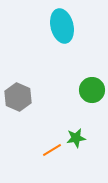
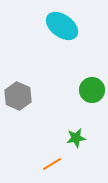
cyan ellipse: rotated 40 degrees counterclockwise
gray hexagon: moved 1 px up
orange line: moved 14 px down
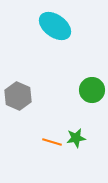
cyan ellipse: moved 7 px left
orange line: moved 22 px up; rotated 48 degrees clockwise
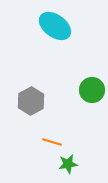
gray hexagon: moved 13 px right, 5 px down; rotated 8 degrees clockwise
green star: moved 8 px left, 26 px down
